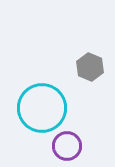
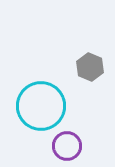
cyan circle: moved 1 px left, 2 px up
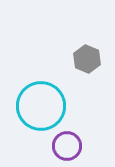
gray hexagon: moved 3 px left, 8 px up
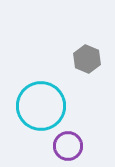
purple circle: moved 1 px right
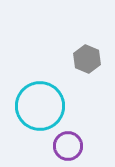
cyan circle: moved 1 px left
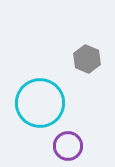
cyan circle: moved 3 px up
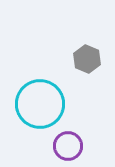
cyan circle: moved 1 px down
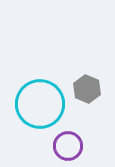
gray hexagon: moved 30 px down
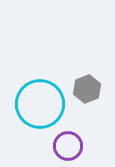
gray hexagon: rotated 16 degrees clockwise
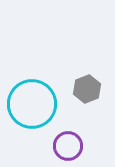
cyan circle: moved 8 px left
